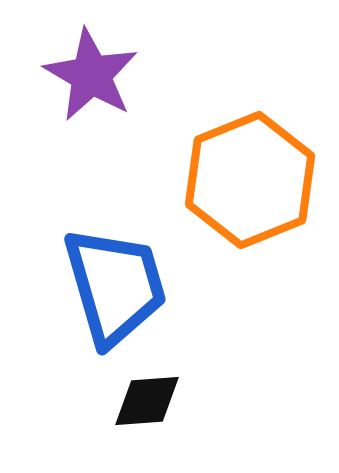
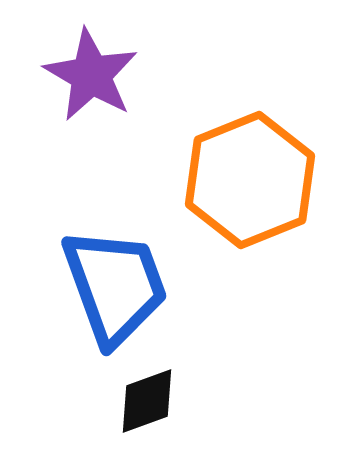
blue trapezoid: rotated 4 degrees counterclockwise
black diamond: rotated 16 degrees counterclockwise
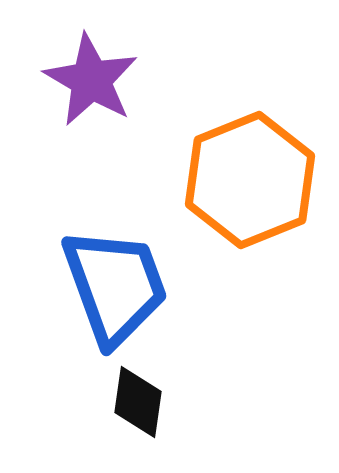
purple star: moved 5 px down
black diamond: moved 9 px left, 1 px down; rotated 62 degrees counterclockwise
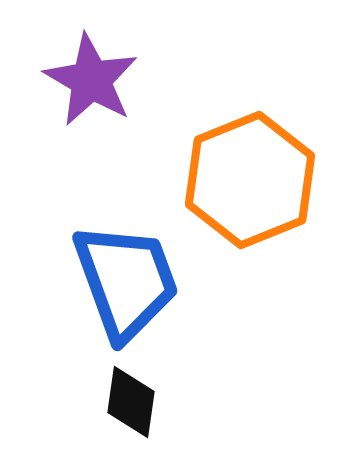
blue trapezoid: moved 11 px right, 5 px up
black diamond: moved 7 px left
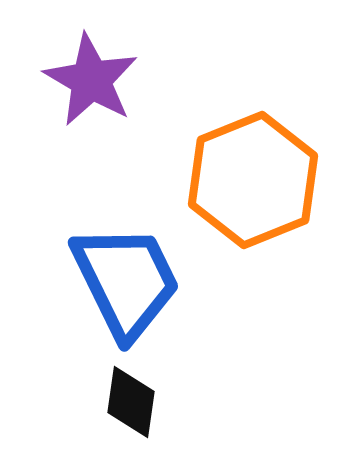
orange hexagon: moved 3 px right
blue trapezoid: rotated 6 degrees counterclockwise
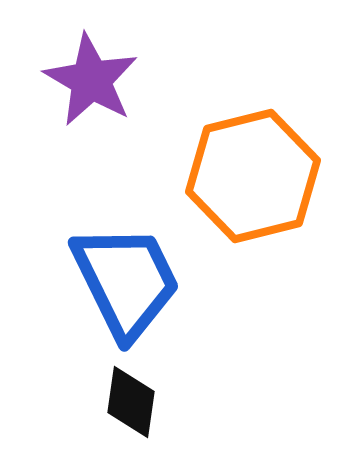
orange hexagon: moved 4 px up; rotated 8 degrees clockwise
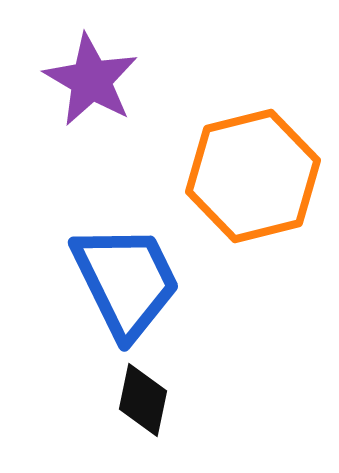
black diamond: moved 12 px right, 2 px up; rotated 4 degrees clockwise
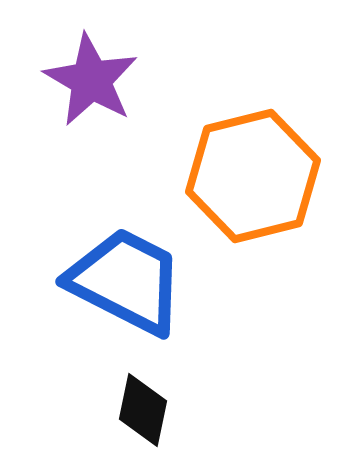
blue trapezoid: rotated 37 degrees counterclockwise
black diamond: moved 10 px down
